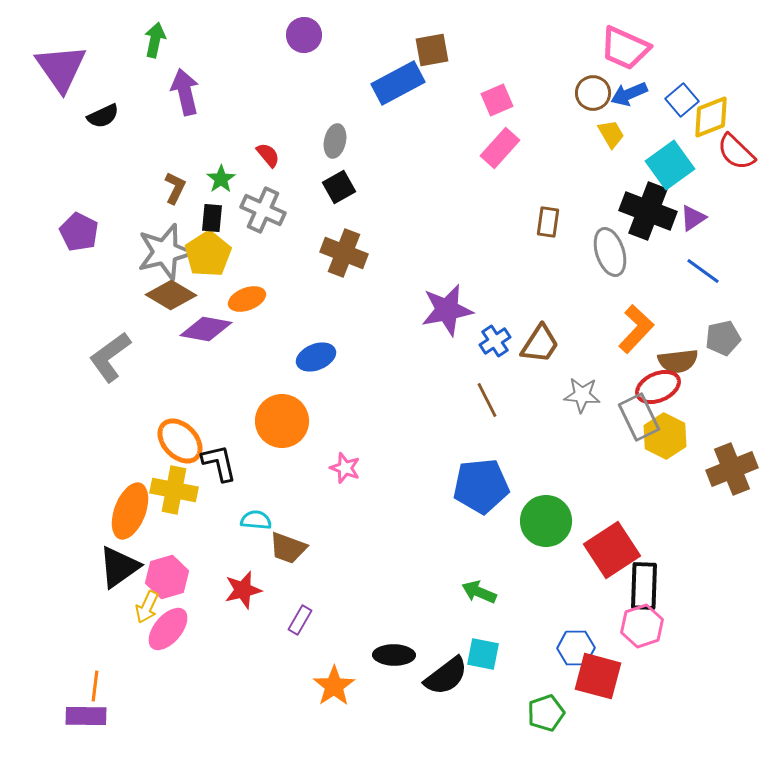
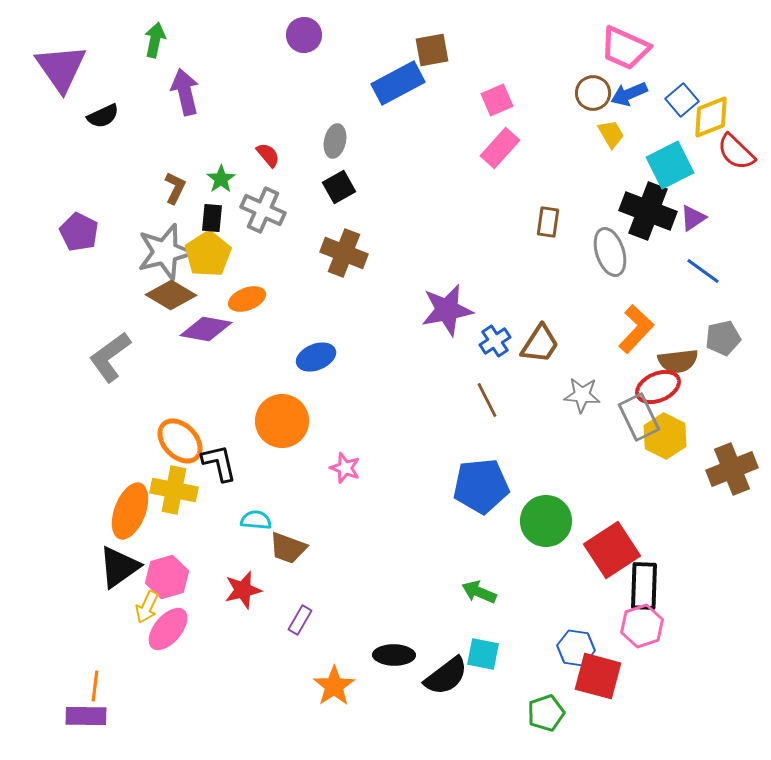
cyan square at (670, 165): rotated 9 degrees clockwise
blue hexagon at (576, 648): rotated 9 degrees clockwise
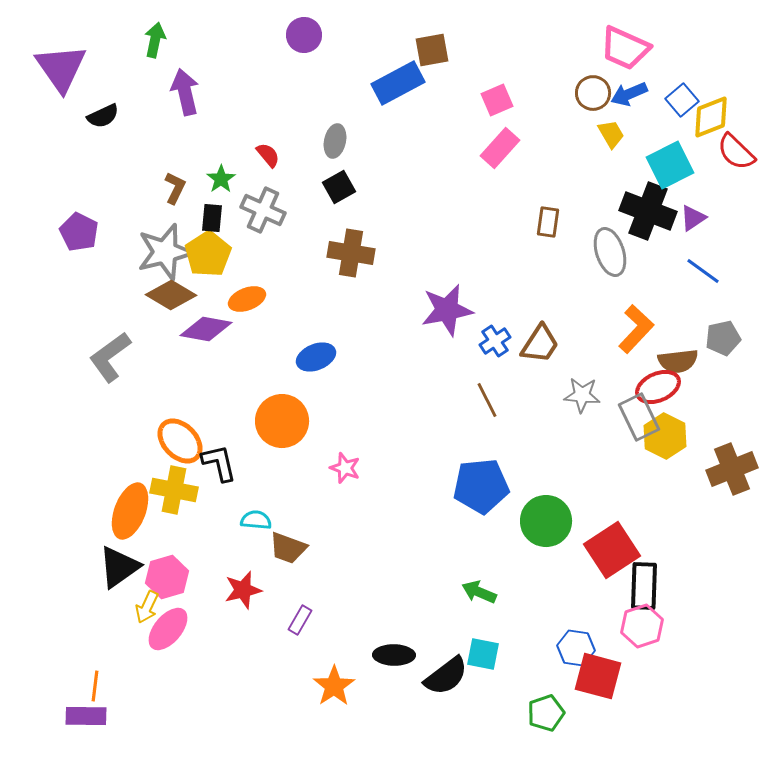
brown cross at (344, 253): moved 7 px right; rotated 12 degrees counterclockwise
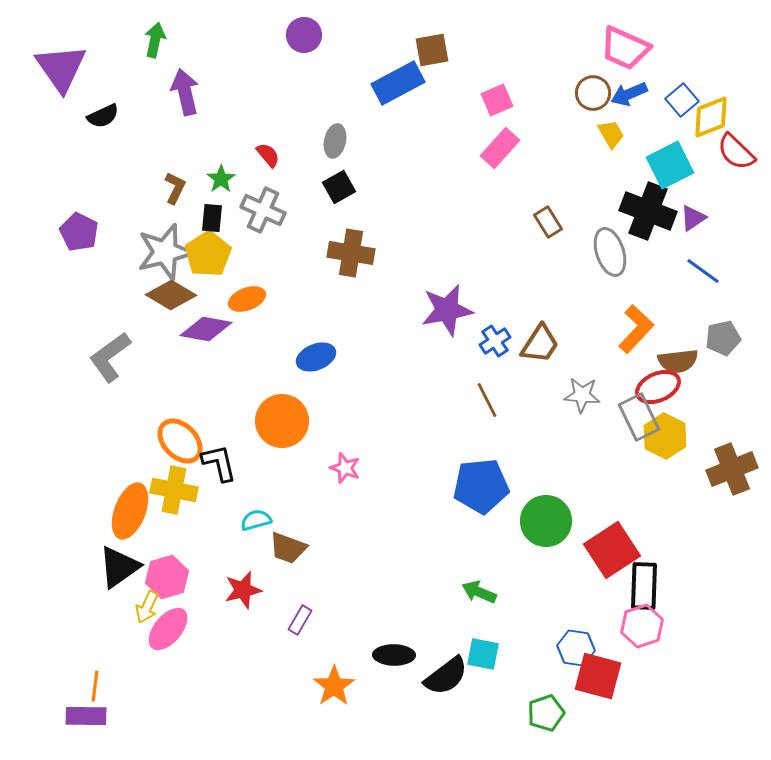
brown rectangle at (548, 222): rotated 40 degrees counterclockwise
cyan semicircle at (256, 520): rotated 20 degrees counterclockwise
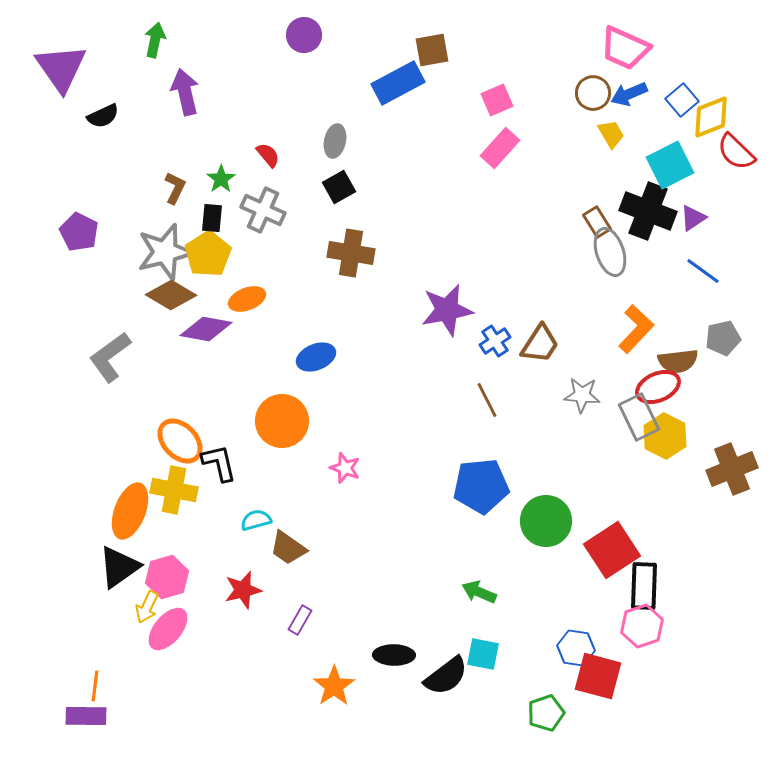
brown rectangle at (548, 222): moved 49 px right
brown trapezoid at (288, 548): rotated 15 degrees clockwise
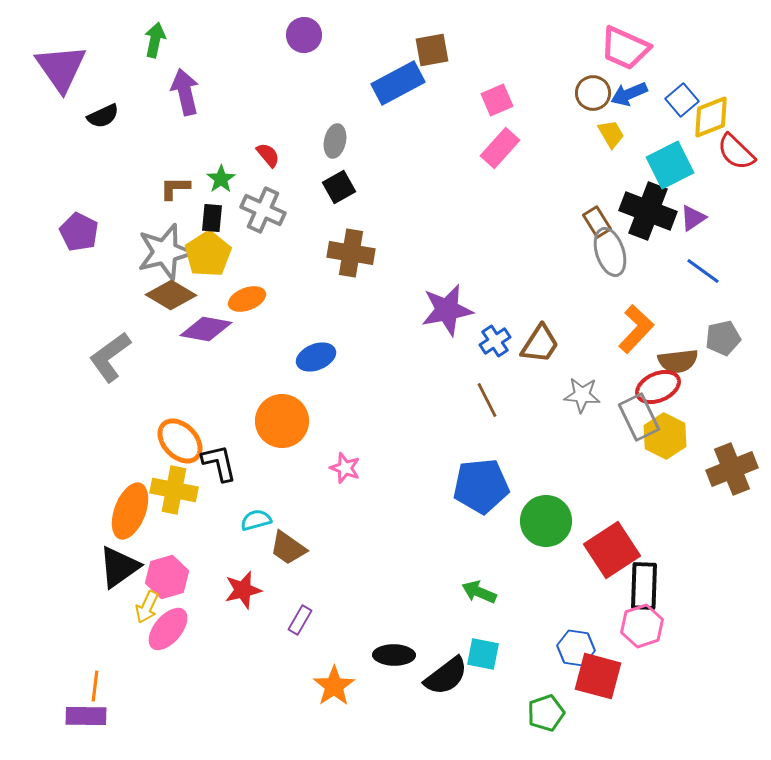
brown L-shape at (175, 188): rotated 116 degrees counterclockwise
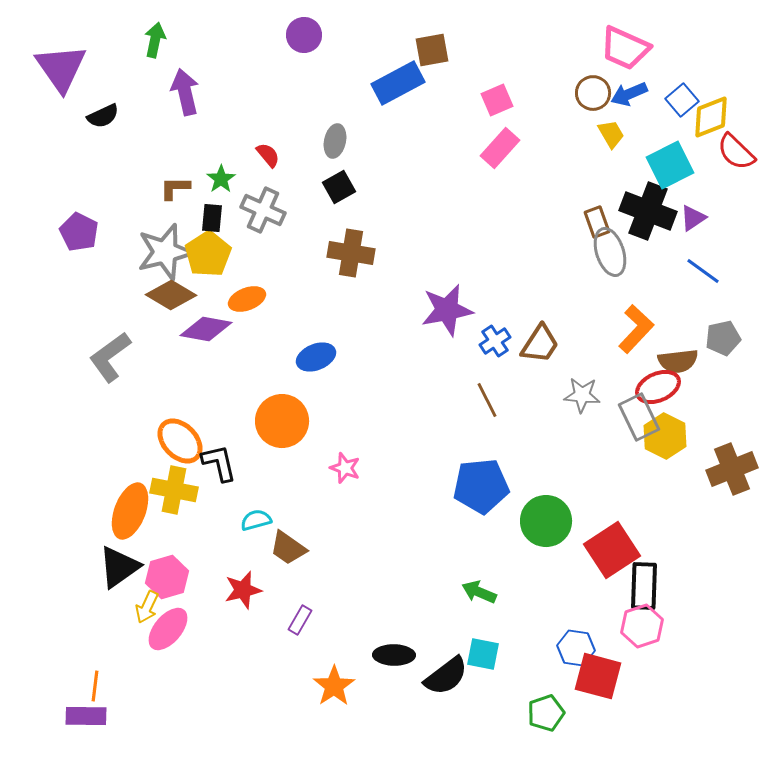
brown rectangle at (597, 222): rotated 12 degrees clockwise
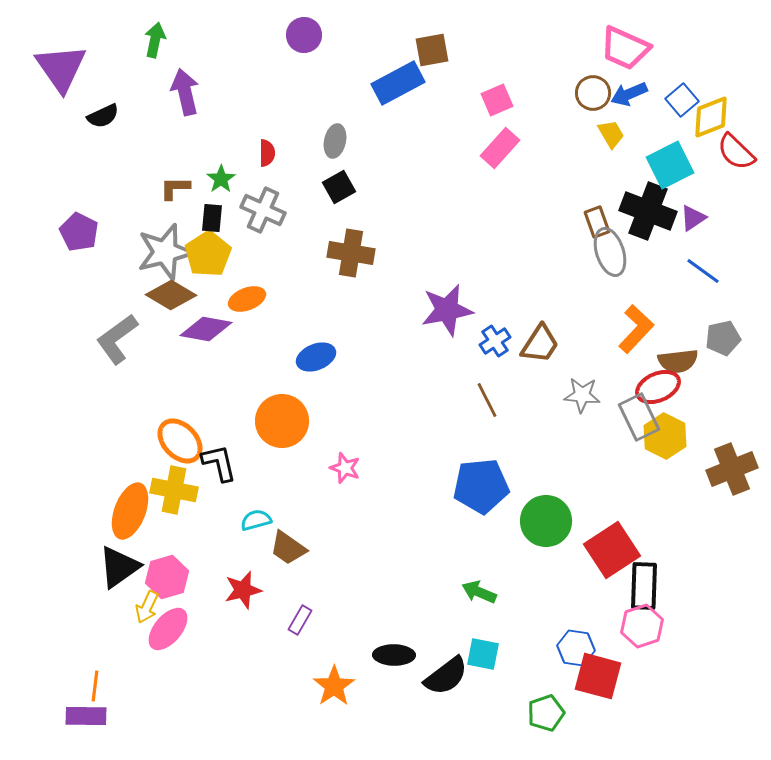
red semicircle at (268, 155): moved 1 px left, 2 px up; rotated 40 degrees clockwise
gray L-shape at (110, 357): moved 7 px right, 18 px up
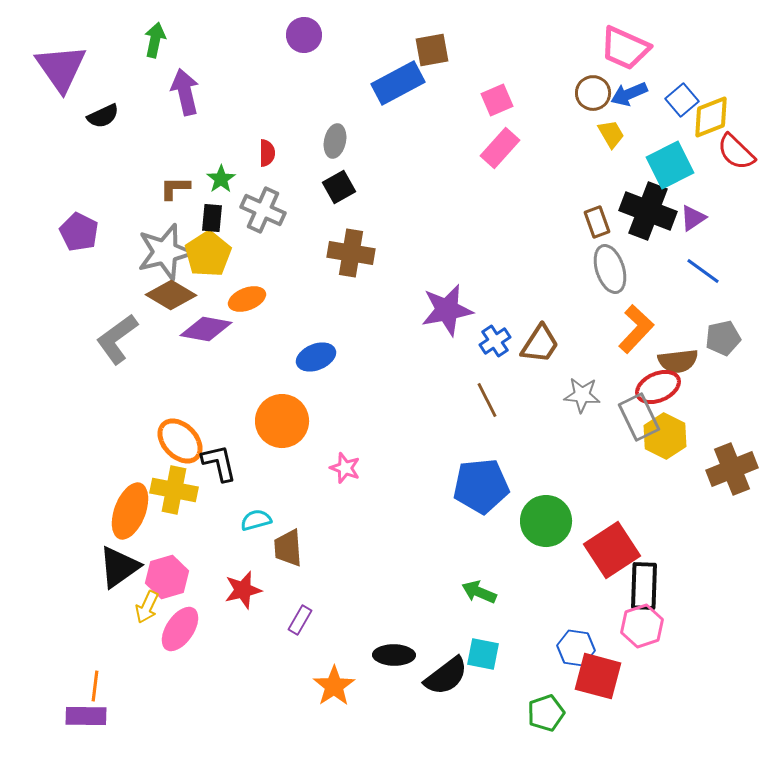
gray ellipse at (610, 252): moved 17 px down
brown trapezoid at (288, 548): rotated 51 degrees clockwise
pink ellipse at (168, 629): moved 12 px right; rotated 6 degrees counterclockwise
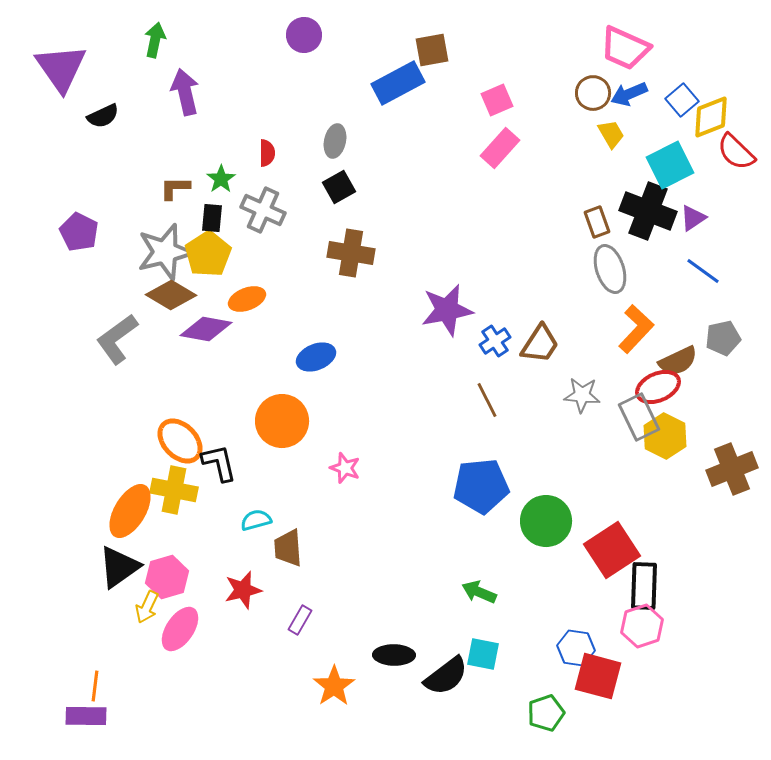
brown semicircle at (678, 361): rotated 18 degrees counterclockwise
orange ellipse at (130, 511): rotated 10 degrees clockwise
